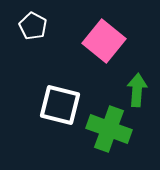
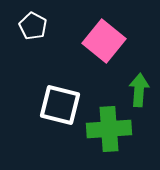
green arrow: moved 2 px right
green cross: rotated 24 degrees counterclockwise
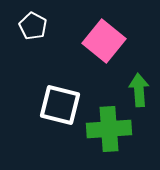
green arrow: rotated 8 degrees counterclockwise
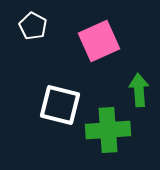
pink square: moved 5 px left; rotated 27 degrees clockwise
green cross: moved 1 px left, 1 px down
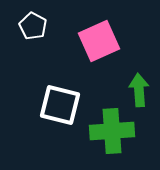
green cross: moved 4 px right, 1 px down
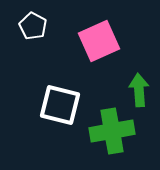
green cross: rotated 6 degrees counterclockwise
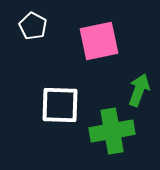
pink square: rotated 12 degrees clockwise
green arrow: rotated 24 degrees clockwise
white square: rotated 12 degrees counterclockwise
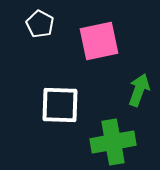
white pentagon: moved 7 px right, 2 px up
green cross: moved 1 px right, 11 px down
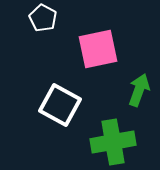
white pentagon: moved 3 px right, 6 px up
pink square: moved 1 px left, 8 px down
white square: rotated 27 degrees clockwise
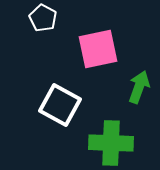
green arrow: moved 3 px up
green cross: moved 2 px left, 1 px down; rotated 12 degrees clockwise
